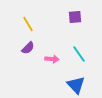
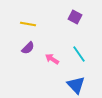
purple square: rotated 32 degrees clockwise
yellow line: rotated 49 degrees counterclockwise
pink arrow: rotated 152 degrees counterclockwise
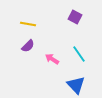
purple semicircle: moved 2 px up
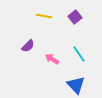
purple square: rotated 24 degrees clockwise
yellow line: moved 16 px right, 8 px up
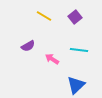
yellow line: rotated 21 degrees clockwise
purple semicircle: rotated 16 degrees clockwise
cyan line: moved 4 px up; rotated 48 degrees counterclockwise
blue triangle: rotated 30 degrees clockwise
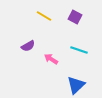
purple square: rotated 24 degrees counterclockwise
cyan line: rotated 12 degrees clockwise
pink arrow: moved 1 px left
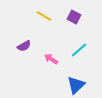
purple square: moved 1 px left
purple semicircle: moved 4 px left
cyan line: rotated 60 degrees counterclockwise
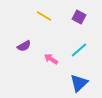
purple square: moved 5 px right
blue triangle: moved 3 px right, 2 px up
